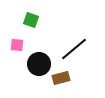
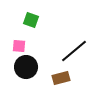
pink square: moved 2 px right, 1 px down
black line: moved 2 px down
black circle: moved 13 px left, 3 px down
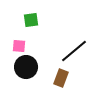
green square: rotated 28 degrees counterclockwise
brown rectangle: rotated 54 degrees counterclockwise
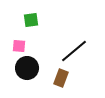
black circle: moved 1 px right, 1 px down
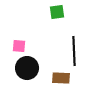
green square: moved 26 px right, 8 px up
black line: rotated 52 degrees counterclockwise
brown rectangle: rotated 72 degrees clockwise
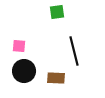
black line: rotated 12 degrees counterclockwise
black circle: moved 3 px left, 3 px down
brown rectangle: moved 5 px left
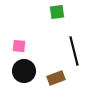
brown rectangle: rotated 24 degrees counterclockwise
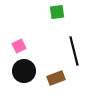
pink square: rotated 32 degrees counterclockwise
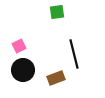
black line: moved 3 px down
black circle: moved 1 px left, 1 px up
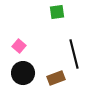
pink square: rotated 24 degrees counterclockwise
black circle: moved 3 px down
